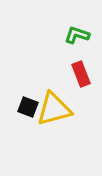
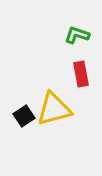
red rectangle: rotated 10 degrees clockwise
black square: moved 4 px left, 9 px down; rotated 35 degrees clockwise
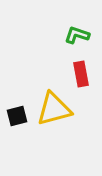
black square: moved 7 px left; rotated 20 degrees clockwise
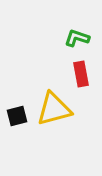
green L-shape: moved 3 px down
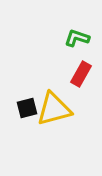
red rectangle: rotated 40 degrees clockwise
black square: moved 10 px right, 8 px up
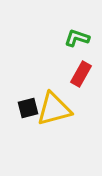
black square: moved 1 px right
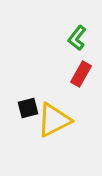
green L-shape: rotated 70 degrees counterclockwise
yellow triangle: moved 11 px down; rotated 12 degrees counterclockwise
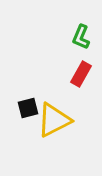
green L-shape: moved 4 px right, 1 px up; rotated 15 degrees counterclockwise
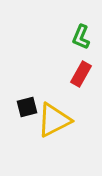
black square: moved 1 px left, 1 px up
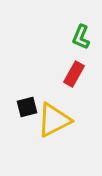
red rectangle: moved 7 px left
